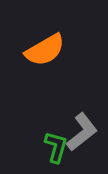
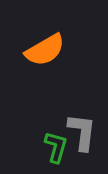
gray L-shape: rotated 45 degrees counterclockwise
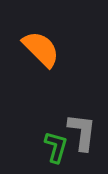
orange semicircle: moved 4 px left, 1 px up; rotated 105 degrees counterclockwise
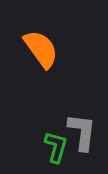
orange semicircle: rotated 9 degrees clockwise
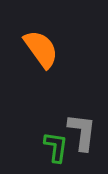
green L-shape: rotated 8 degrees counterclockwise
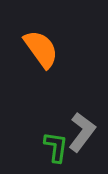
gray L-shape: rotated 30 degrees clockwise
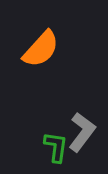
orange semicircle: rotated 78 degrees clockwise
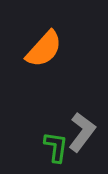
orange semicircle: moved 3 px right
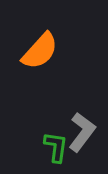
orange semicircle: moved 4 px left, 2 px down
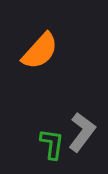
green L-shape: moved 4 px left, 3 px up
